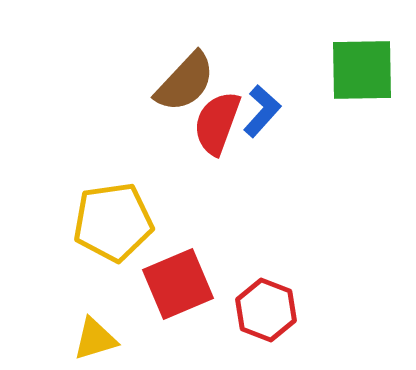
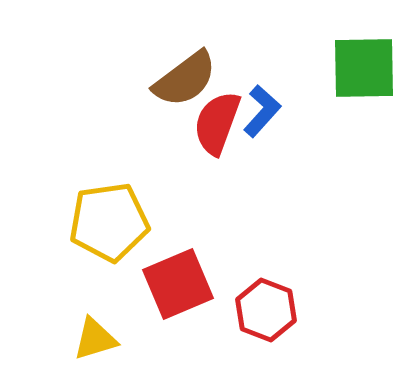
green square: moved 2 px right, 2 px up
brown semicircle: moved 3 px up; rotated 10 degrees clockwise
yellow pentagon: moved 4 px left
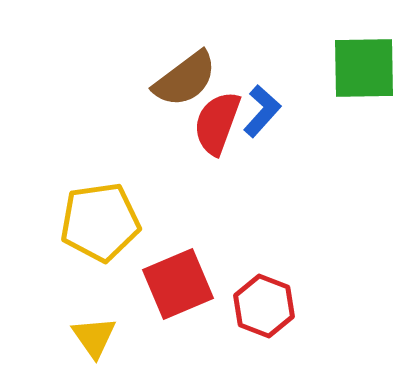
yellow pentagon: moved 9 px left
red hexagon: moved 2 px left, 4 px up
yellow triangle: moved 1 px left, 2 px up; rotated 48 degrees counterclockwise
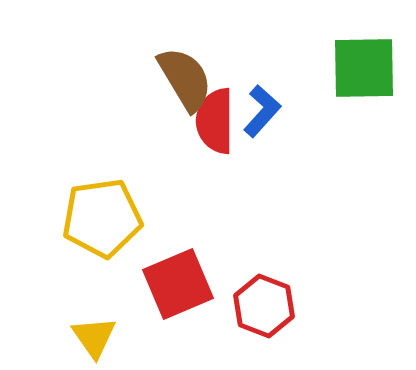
brown semicircle: rotated 84 degrees counterclockwise
red semicircle: moved 2 px left, 2 px up; rotated 20 degrees counterclockwise
yellow pentagon: moved 2 px right, 4 px up
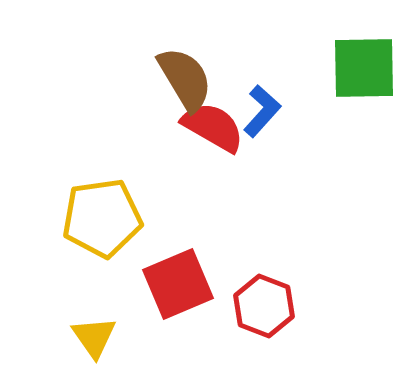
red semicircle: moved 2 px left, 6 px down; rotated 120 degrees clockwise
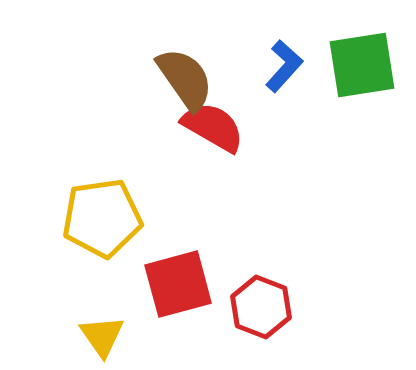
green square: moved 2 px left, 3 px up; rotated 8 degrees counterclockwise
brown semicircle: rotated 4 degrees counterclockwise
blue L-shape: moved 22 px right, 45 px up
red square: rotated 8 degrees clockwise
red hexagon: moved 3 px left, 1 px down
yellow triangle: moved 8 px right, 1 px up
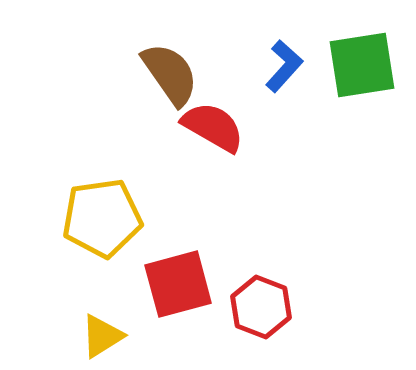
brown semicircle: moved 15 px left, 5 px up
yellow triangle: rotated 33 degrees clockwise
